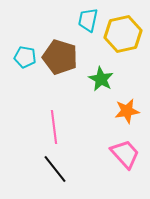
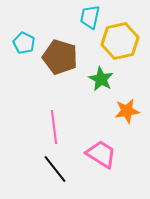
cyan trapezoid: moved 2 px right, 3 px up
yellow hexagon: moved 3 px left, 7 px down
cyan pentagon: moved 1 px left, 14 px up; rotated 15 degrees clockwise
pink trapezoid: moved 24 px left; rotated 16 degrees counterclockwise
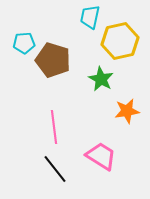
cyan pentagon: rotated 30 degrees counterclockwise
brown pentagon: moved 7 px left, 3 px down
pink trapezoid: moved 2 px down
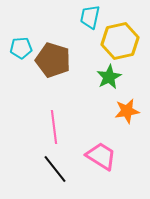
cyan pentagon: moved 3 px left, 5 px down
green star: moved 8 px right, 2 px up; rotated 15 degrees clockwise
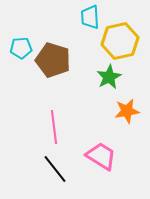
cyan trapezoid: rotated 15 degrees counterclockwise
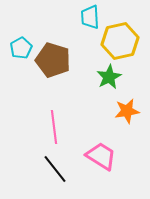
cyan pentagon: rotated 25 degrees counterclockwise
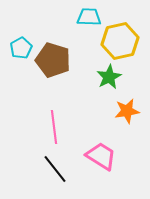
cyan trapezoid: moved 1 px left; rotated 95 degrees clockwise
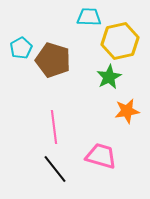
pink trapezoid: rotated 16 degrees counterclockwise
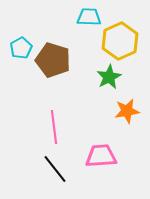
yellow hexagon: rotated 12 degrees counterclockwise
pink trapezoid: rotated 20 degrees counterclockwise
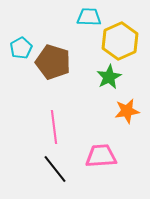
brown pentagon: moved 2 px down
